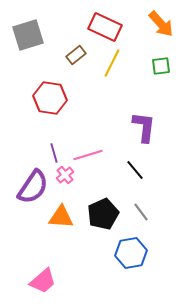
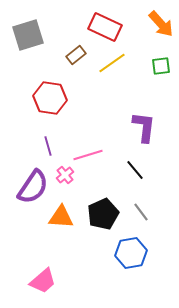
yellow line: rotated 28 degrees clockwise
purple line: moved 6 px left, 7 px up
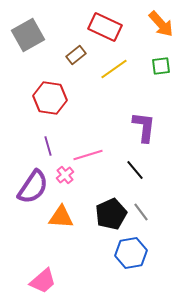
gray square: rotated 12 degrees counterclockwise
yellow line: moved 2 px right, 6 px down
black pentagon: moved 8 px right
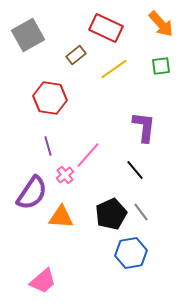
red rectangle: moved 1 px right, 1 px down
pink line: rotated 32 degrees counterclockwise
purple semicircle: moved 1 px left, 6 px down
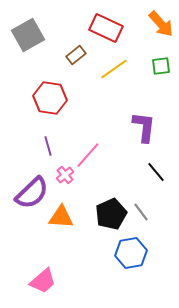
black line: moved 21 px right, 2 px down
purple semicircle: rotated 12 degrees clockwise
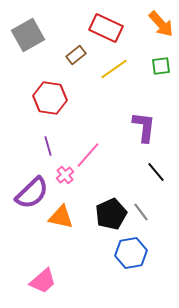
orange triangle: rotated 8 degrees clockwise
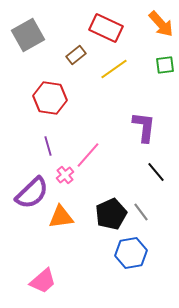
green square: moved 4 px right, 1 px up
orange triangle: rotated 20 degrees counterclockwise
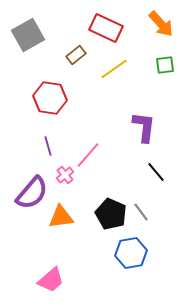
purple semicircle: rotated 6 degrees counterclockwise
black pentagon: rotated 24 degrees counterclockwise
pink trapezoid: moved 8 px right, 1 px up
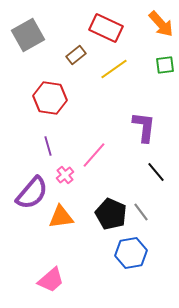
pink line: moved 6 px right
